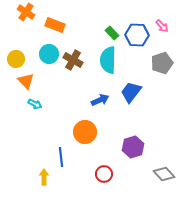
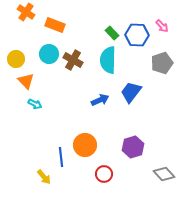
orange circle: moved 13 px down
yellow arrow: rotated 140 degrees clockwise
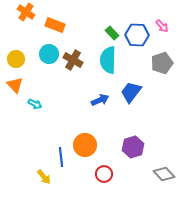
orange triangle: moved 11 px left, 4 px down
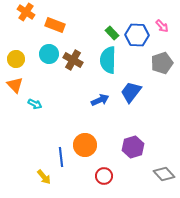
red circle: moved 2 px down
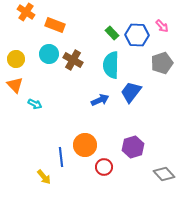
cyan semicircle: moved 3 px right, 5 px down
red circle: moved 9 px up
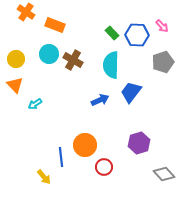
gray pentagon: moved 1 px right, 1 px up
cyan arrow: rotated 120 degrees clockwise
purple hexagon: moved 6 px right, 4 px up
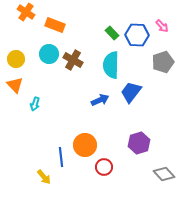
cyan arrow: rotated 40 degrees counterclockwise
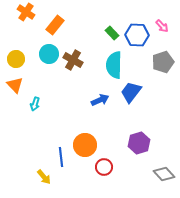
orange rectangle: rotated 72 degrees counterclockwise
cyan semicircle: moved 3 px right
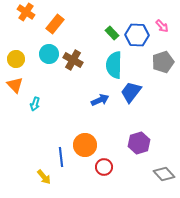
orange rectangle: moved 1 px up
